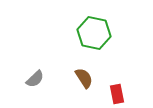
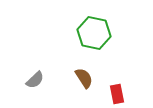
gray semicircle: moved 1 px down
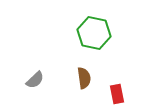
brown semicircle: rotated 25 degrees clockwise
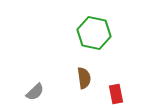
gray semicircle: moved 12 px down
red rectangle: moved 1 px left
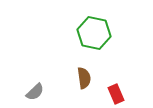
red rectangle: rotated 12 degrees counterclockwise
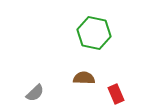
brown semicircle: rotated 80 degrees counterclockwise
gray semicircle: moved 1 px down
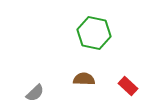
brown semicircle: moved 1 px down
red rectangle: moved 12 px right, 8 px up; rotated 24 degrees counterclockwise
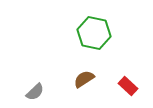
brown semicircle: rotated 35 degrees counterclockwise
gray semicircle: moved 1 px up
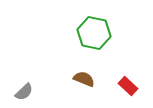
brown semicircle: rotated 55 degrees clockwise
gray semicircle: moved 11 px left
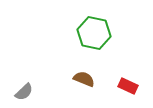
red rectangle: rotated 18 degrees counterclockwise
